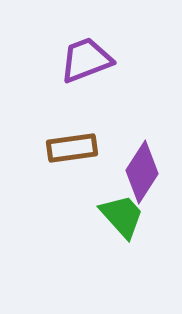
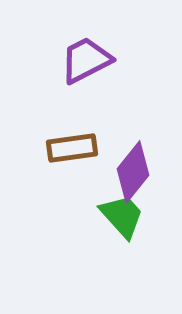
purple trapezoid: rotated 6 degrees counterclockwise
purple diamond: moved 9 px left; rotated 6 degrees clockwise
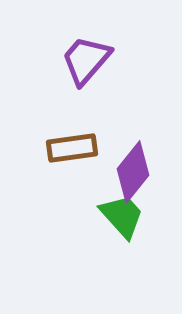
purple trapezoid: rotated 22 degrees counterclockwise
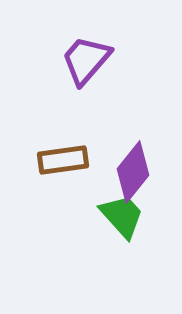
brown rectangle: moved 9 px left, 12 px down
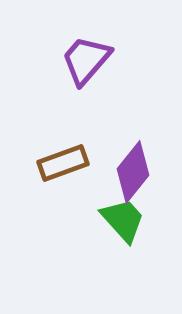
brown rectangle: moved 3 px down; rotated 12 degrees counterclockwise
green trapezoid: moved 1 px right, 4 px down
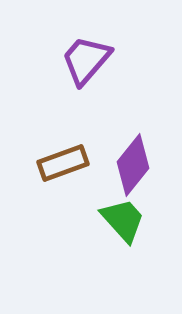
purple diamond: moved 7 px up
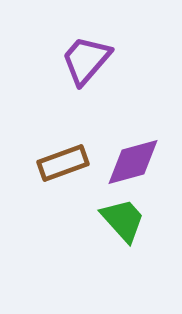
purple diamond: moved 3 px up; rotated 36 degrees clockwise
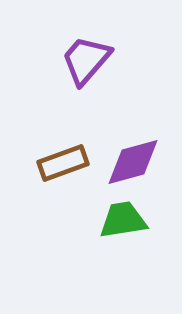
green trapezoid: rotated 57 degrees counterclockwise
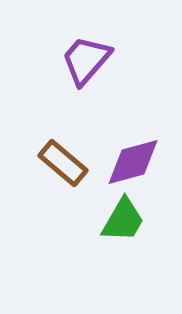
brown rectangle: rotated 60 degrees clockwise
green trapezoid: rotated 129 degrees clockwise
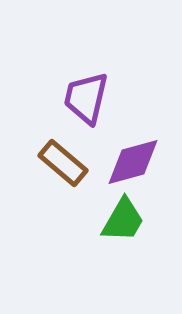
purple trapezoid: moved 38 px down; rotated 28 degrees counterclockwise
